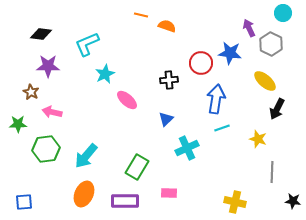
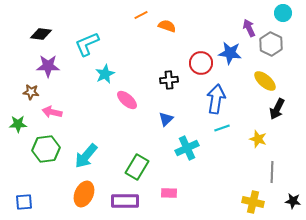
orange line: rotated 40 degrees counterclockwise
brown star: rotated 21 degrees counterclockwise
yellow cross: moved 18 px right
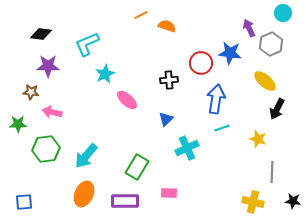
gray hexagon: rotated 10 degrees clockwise
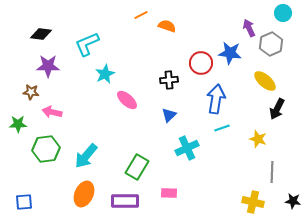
blue triangle: moved 3 px right, 4 px up
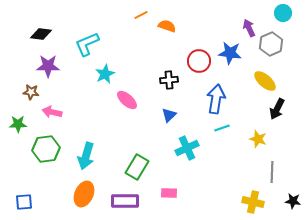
red circle: moved 2 px left, 2 px up
cyan arrow: rotated 24 degrees counterclockwise
